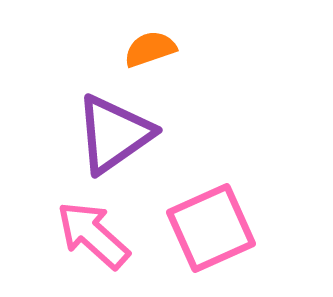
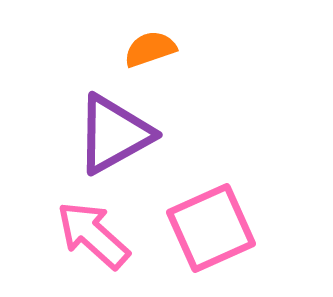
purple triangle: rotated 6 degrees clockwise
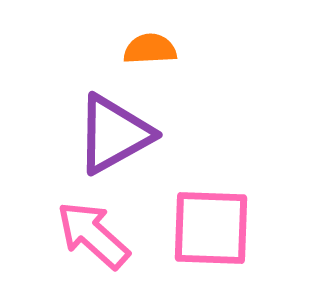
orange semicircle: rotated 16 degrees clockwise
pink square: rotated 26 degrees clockwise
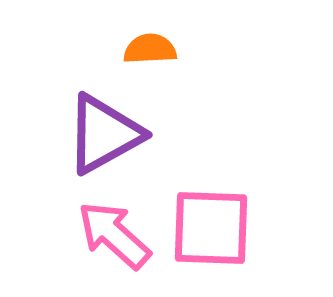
purple triangle: moved 10 px left
pink arrow: moved 21 px right
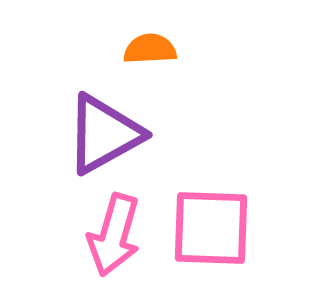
pink arrow: rotated 116 degrees counterclockwise
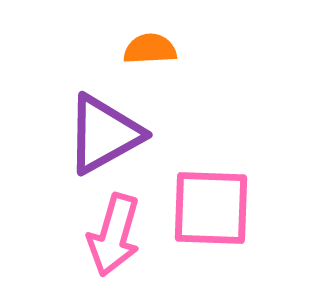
pink square: moved 20 px up
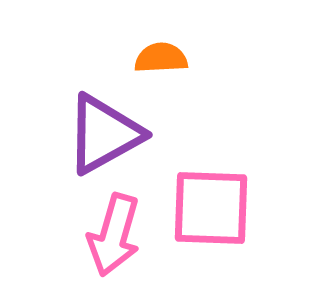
orange semicircle: moved 11 px right, 9 px down
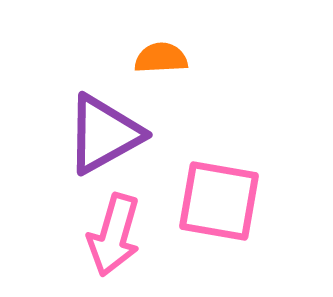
pink square: moved 8 px right, 7 px up; rotated 8 degrees clockwise
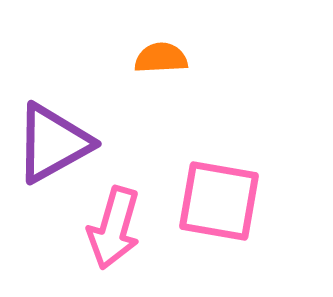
purple triangle: moved 51 px left, 9 px down
pink arrow: moved 7 px up
